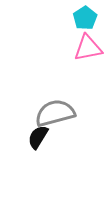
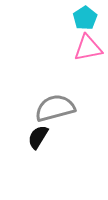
gray semicircle: moved 5 px up
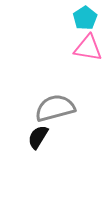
pink triangle: rotated 20 degrees clockwise
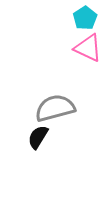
pink triangle: rotated 16 degrees clockwise
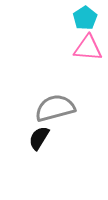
pink triangle: rotated 20 degrees counterclockwise
black semicircle: moved 1 px right, 1 px down
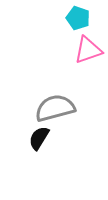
cyan pentagon: moved 7 px left; rotated 20 degrees counterclockwise
pink triangle: moved 2 px down; rotated 24 degrees counterclockwise
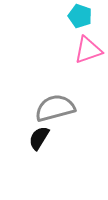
cyan pentagon: moved 2 px right, 2 px up
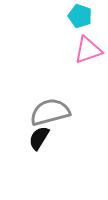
gray semicircle: moved 5 px left, 4 px down
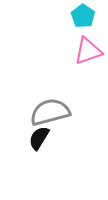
cyan pentagon: moved 3 px right; rotated 15 degrees clockwise
pink triangle: moved 1 px down
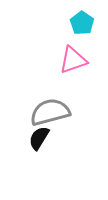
cyan pentagon: moved 1 px left, 7 px down
pink triangle: moved 15 px left, 9 px down
